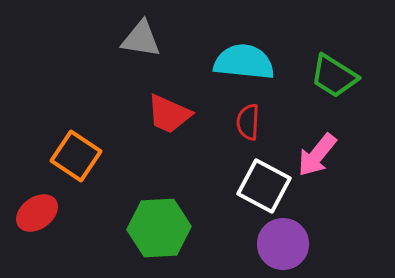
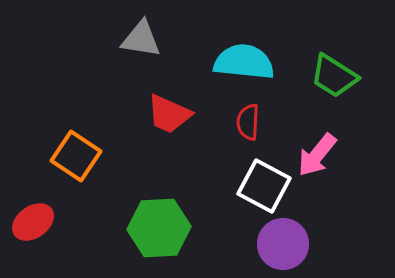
red ellipse: moved 4 px left, 9 px down
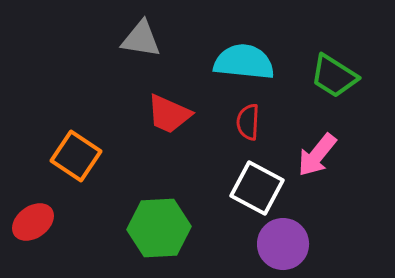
white square: moved 7 px left, 2 px down
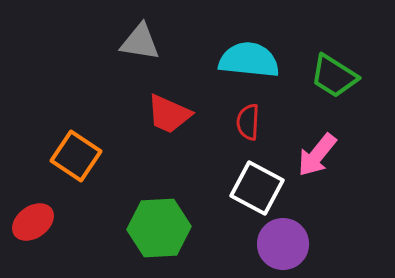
gray triangle: moved 1 px left, 3 px down
cyan semicircle: moved 5 px right, 2 px up
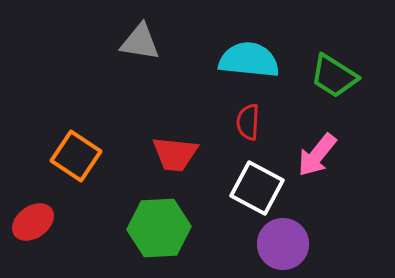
red trapezoid: moved 6 px right, 40 px down; rotated 18 degrees counterclockwise
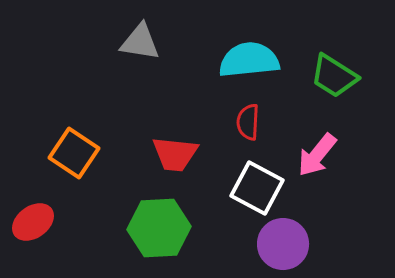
cyan semicircle: rotated 12 degrees counterclockwise
orange square: moved 2 px left, 3 px up
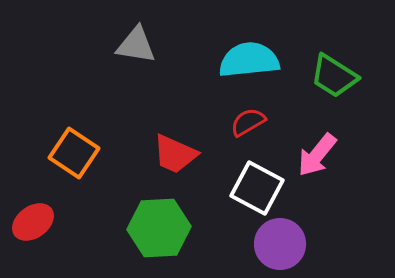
gray triangle: moved 4 px left, 3 px down
red semicircle: rotated 57 degrees clockwise
red trapezoid: rotated 18 degrees clockwise
purple circle: moved 3 px left
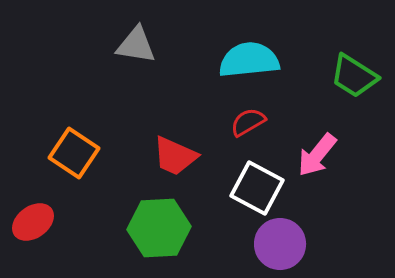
green trapezoid: moved 20 px right
red trapezoid: moved 2 px down
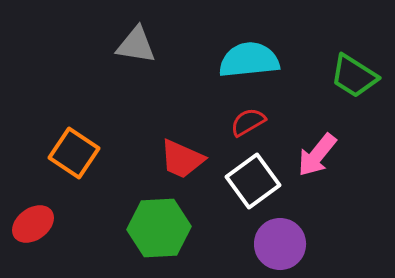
red trapezoid: moved 7 px right, 3 px down
white square: moved 4 px left, 7 px up; rotated 26 degrees clockwise
red ellipse: moved 2 px down
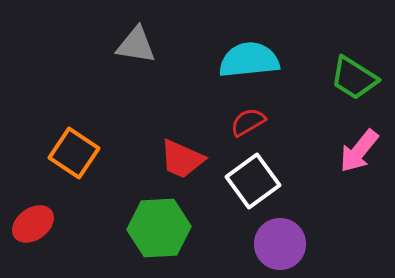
green trapezoid: moved 2 px down
pink arrow: moved 42 px right, 4 px up
